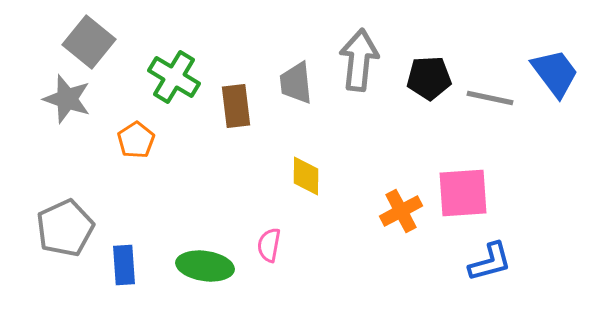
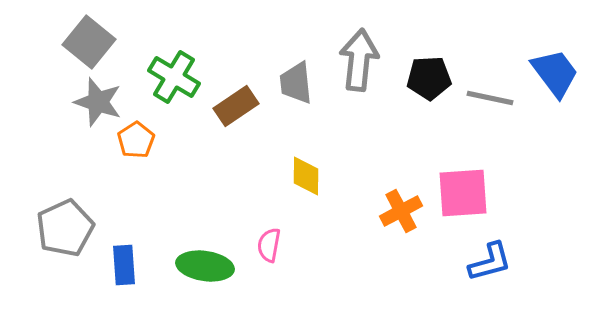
gray star: moved 31 px right, 3 px down
brown rectangle: rotated 63 degrees clockwise
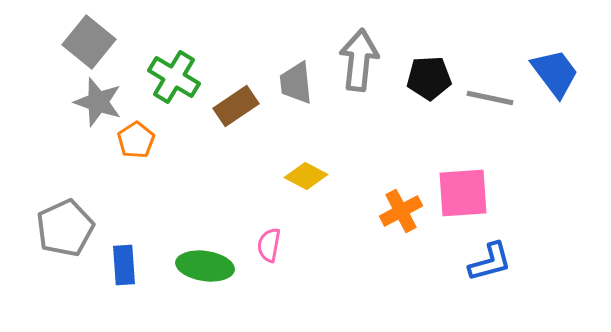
yellow diamond: rotated 63 degrees counterclockwise
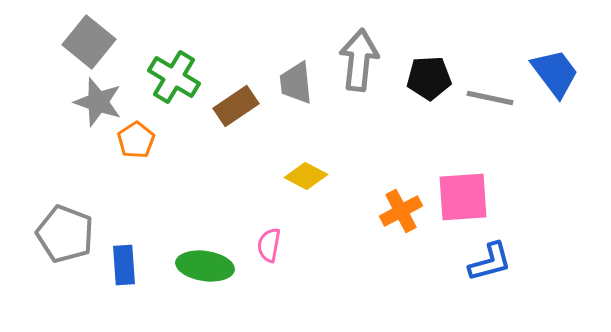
pink square: moved 4 px down
gray pentagon: moved 6 px down; rotated 26 degrees counterclockwise
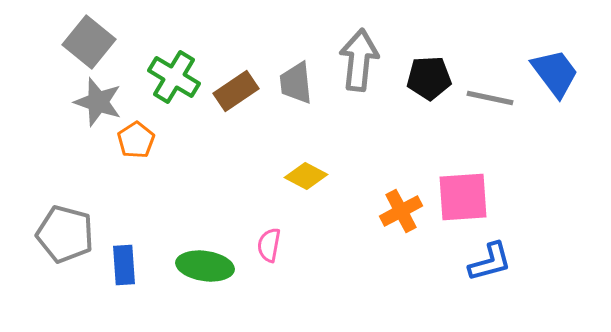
brown rectangle: moved 15 px up
gray pentagon: rotated 6 degrees counterclockwise
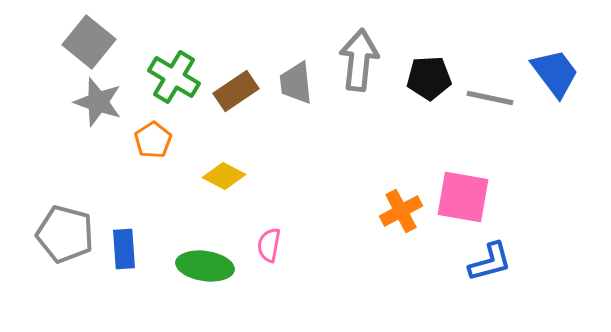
orange pentagon: moved 17 px right
yellow diamond: moved 82 px left
pink square: rotated 14 degrees clockwise
blue rectangle: moved 16 px up
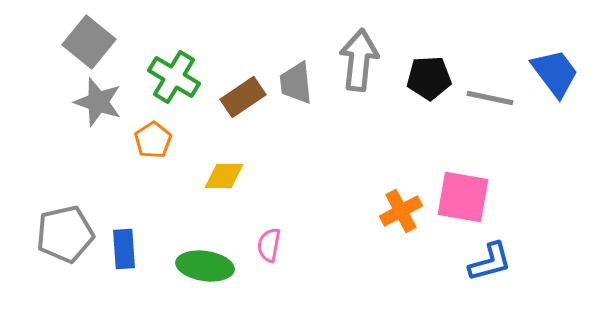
brown rectangle: moved 7 px right, 6 px down
yellow diamond: rotated 27 degrees counterclockwise
gray pentagon: rotated 28 degrees counterclockwise
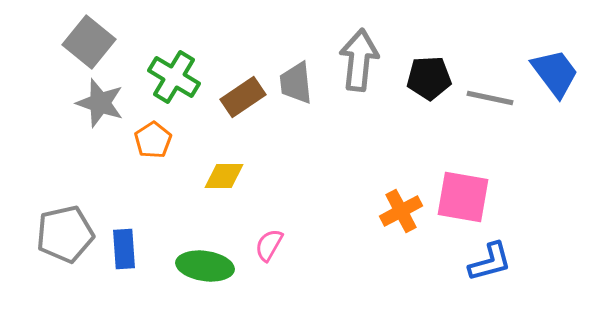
gray star: moved 2 px right, 1 px down
pink semicircle: rotated 20 degrees clockwise
